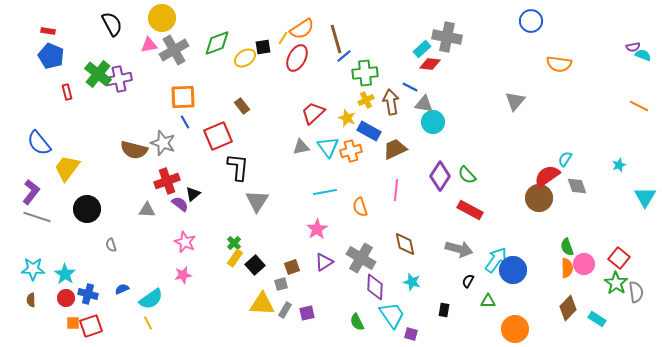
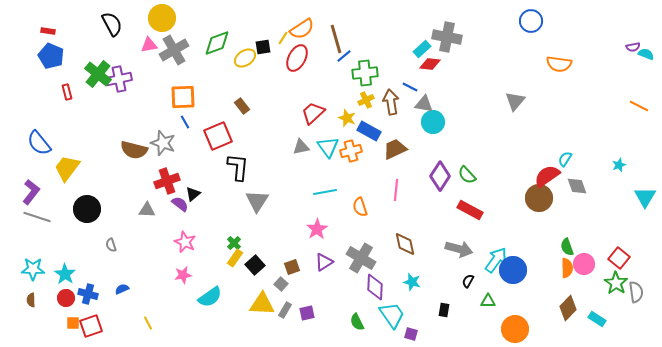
cyan semicircle at (643, 55): moved 3 px right, 1 px up
gray square at (281, 284): rotated 32 degrees counterclockwise
cyan semicircle at (151, 299): moved 59 px right, 2 px up
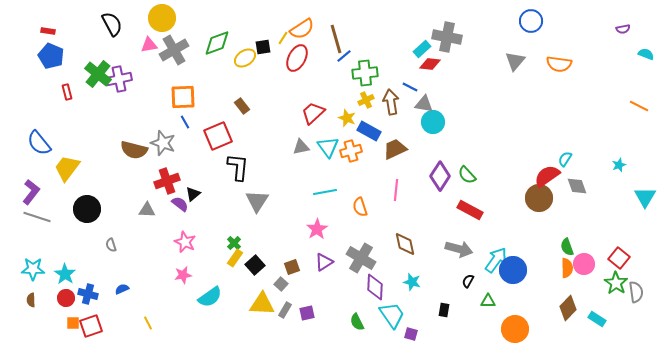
purple semicircle at (633, 47): moved 10 px left, 18 px up
gray triangle at (515, 101): moved 40 px up
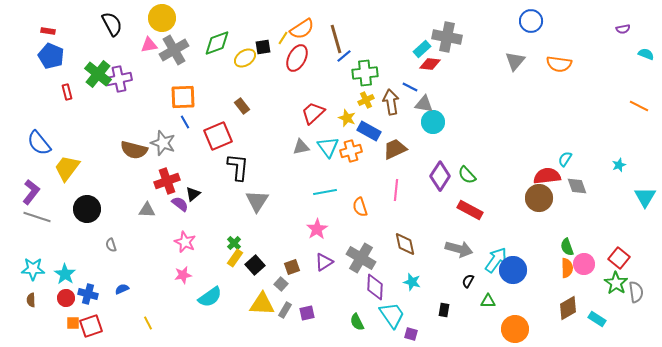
red semicircle at (547, 176): rotated 28 degrees clockwise
brown diamond at (568, 308): rotated 15 degrees clockwise
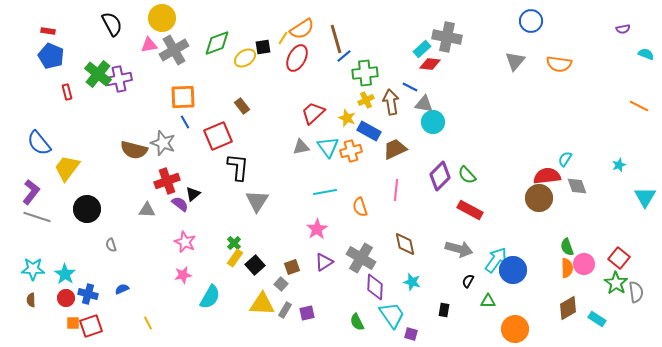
purple diamond at (440, 176): rotated 12 degrees clockwise
cyan semicircle at (210, 297): rotated 25 degrees counterclockwise
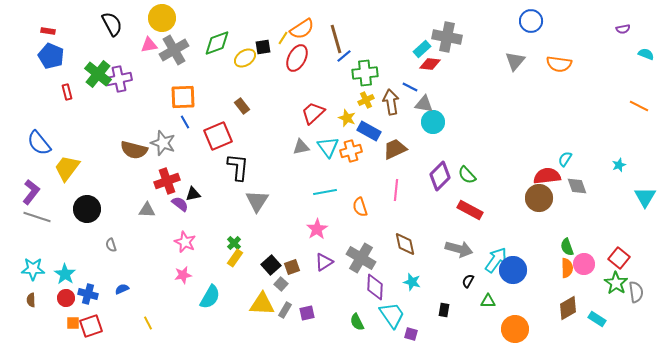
black triangle at (193, 194): rotated 28 degrees clockwise
black square at (255, 265): moved 16 px right
